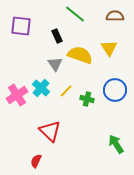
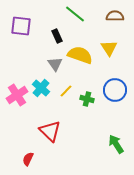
red semicircle: moved 8 px left, 2 px up
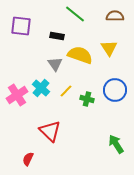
black rectangle: rotated 56 degrees counterclockwise
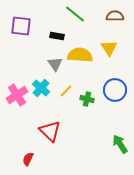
yellow semicircle: rotated 15 degrees counterclockwise
green arrow: moved 4 px right
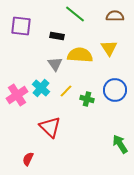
red triangle: moved 4 px up
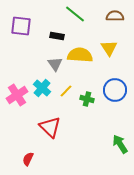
cyan cross: moved 1 px right
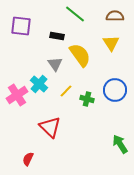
yellow triangle: moved 2 px right, 5 px up
yellow semicircle: rotated 50 degrees clockwise
cyan cross: moved 3 px left, 4 px up
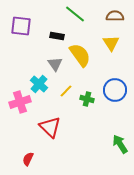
pink cross: moved 3 px right, 7 px down; rotated 15 degrees clockwise
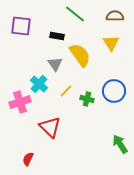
blue circle: moved 1 px left, 1 px down
